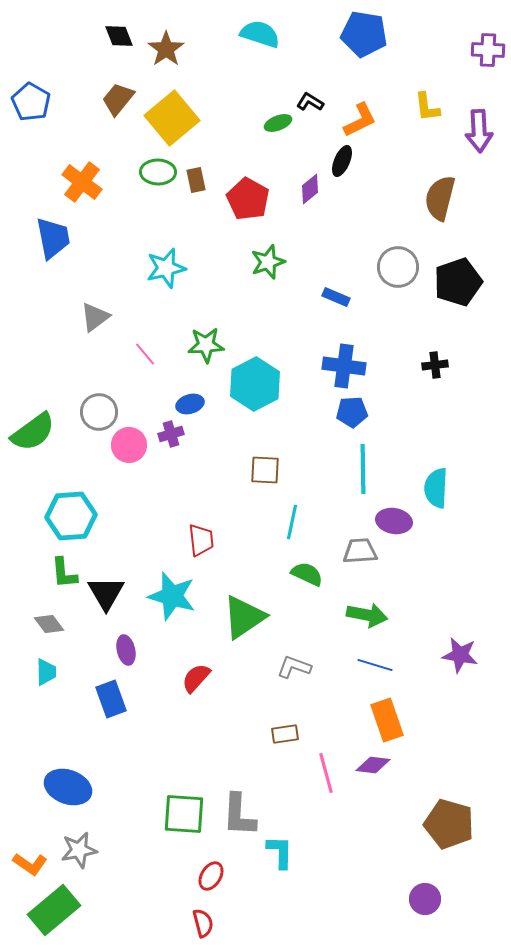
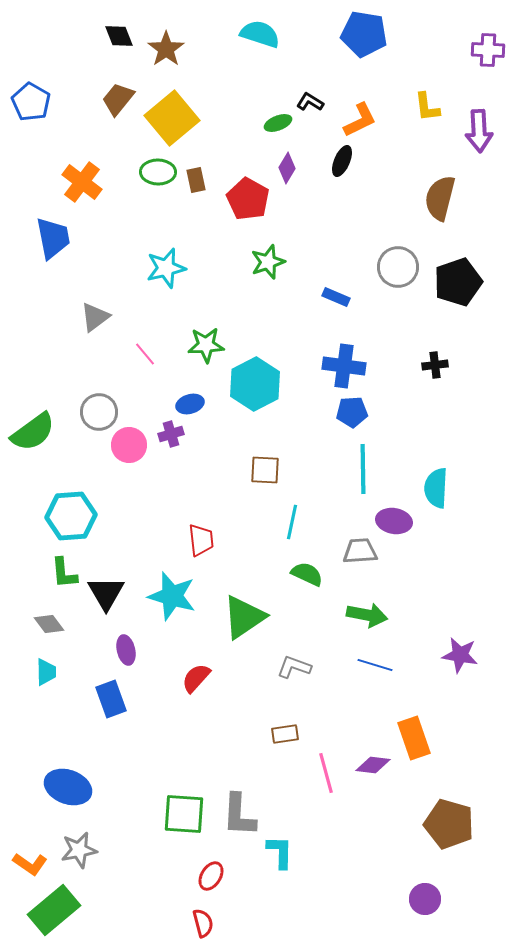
purple diamond at (310, 189): moved 23 px left, 21 px up; rotated 20 degrees counterclockwise
orange rectangle at (387, 720): moved 27 px right, 18 px down
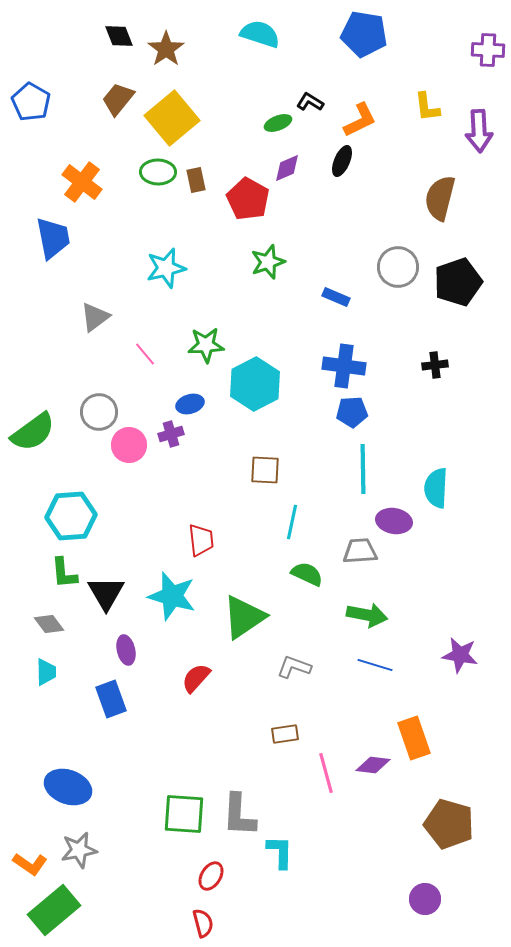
purple diamond at (287, 168): rotated 36 degrees clockwise
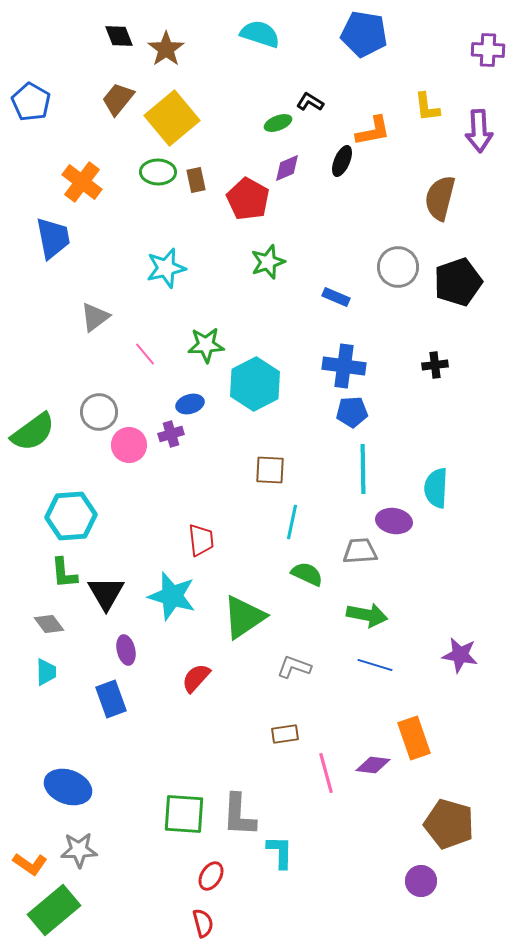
orange L-shape at (360, 120): moved 13 px right, 11 px down; rotated 15 degrees clockwise
brown square at (265, 470): moved 5 px right
gray star at (79, 850): rotated 9 degrees clockwise
purple circle at (425, 899): moved 4 px left, 18 px up
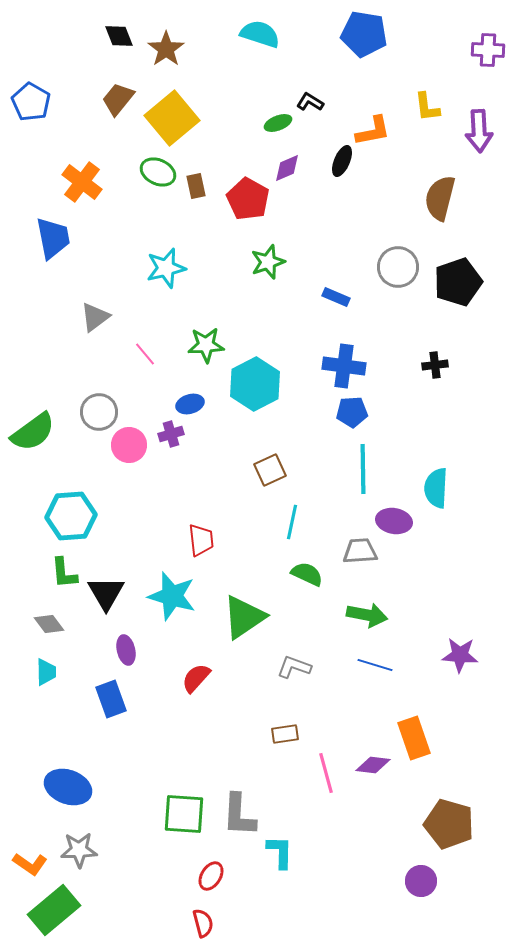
green ellipse at (158, 172): rotated 24 degrees clockwise
brown rectangle at (196, 180): moved 6 px down
brown square at (270, 470): rotated 28 degrees counterclockwise
purple star at (460, 655): rotated 6 degrees counterclockwise
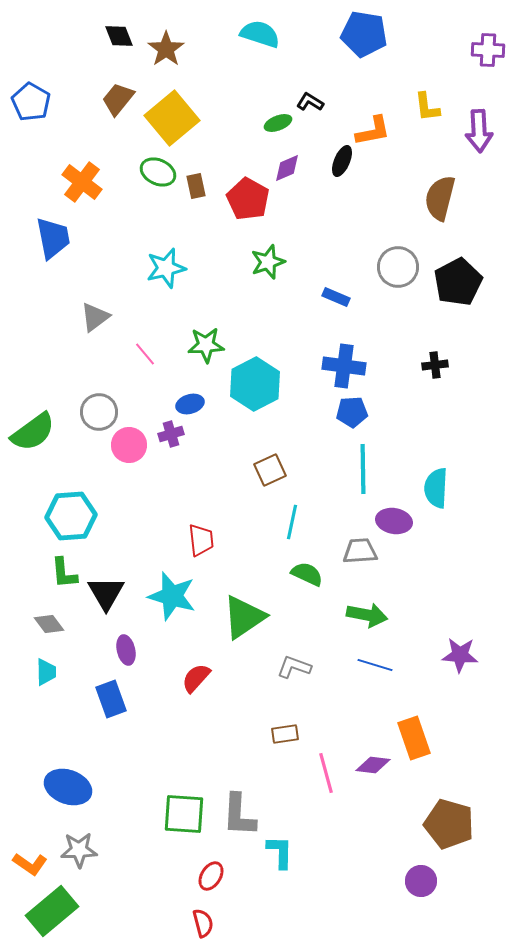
black pentagon at (458, 282): rotated 9 degrees counterclockwise
green rectangle at (54, 910): moved 2 px left, 1 px down
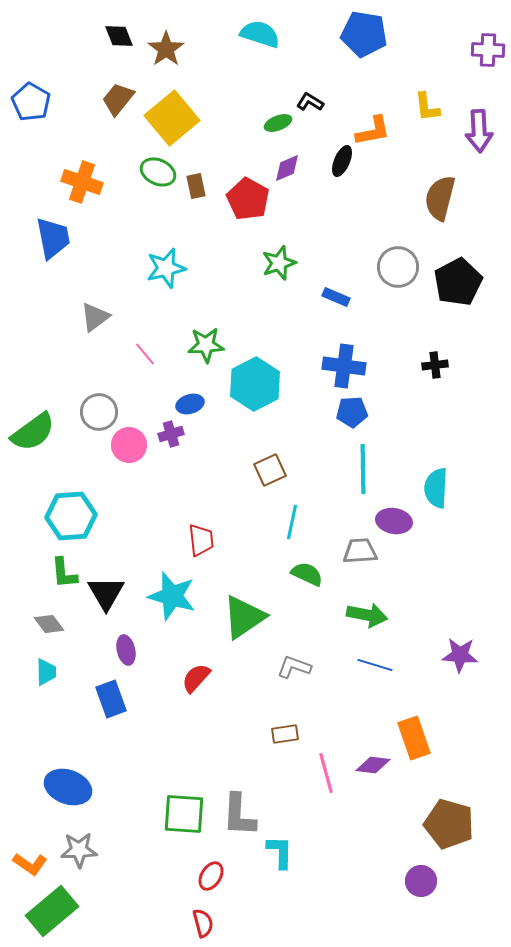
orange cross at (82, 182): rotated 18 degrees counterclockwise
green star at (268, 262): moved 11 px right, 1 px down
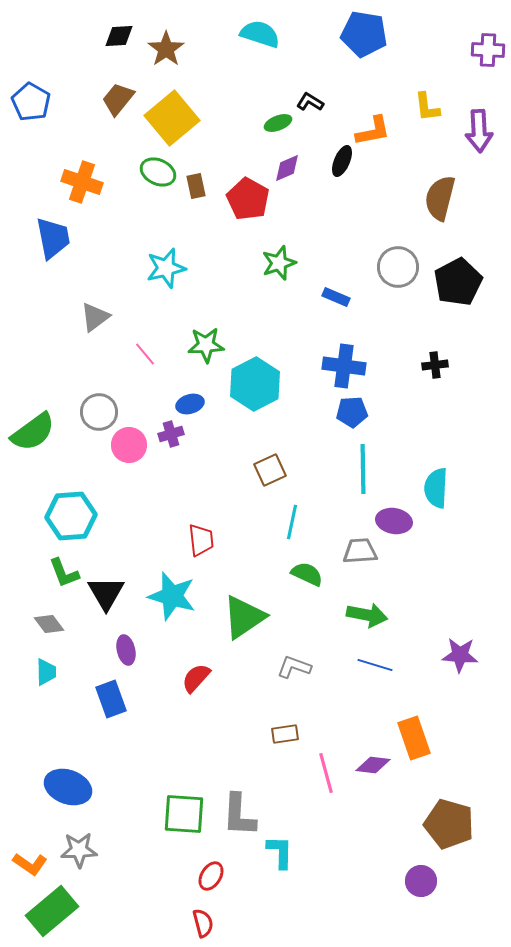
black diamond at (119, 36): rotated 72 degrees counterclockwise
green L-shape at (64, 573): rotated 16 degrees counterclockwise
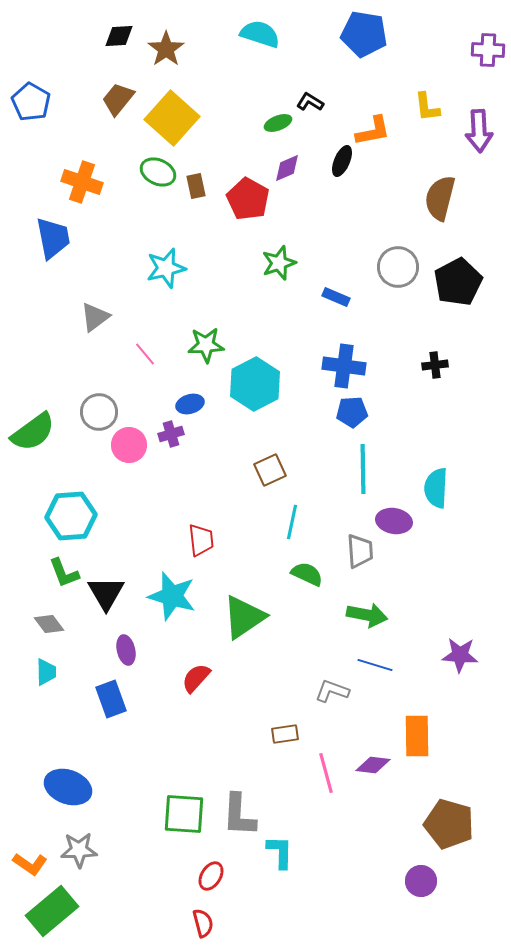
yellow square at (172, 118): rotated 8 degrees counterclockwise
gray trapezoid at (360, 551): rotated 90 degrees clockwise
gray L-shape at (294, 667): moved 38 px right, 24 px down
orange rectangle at (414, 738): moved 3 px right, 2 px up; rotated 18 degrees clockwise
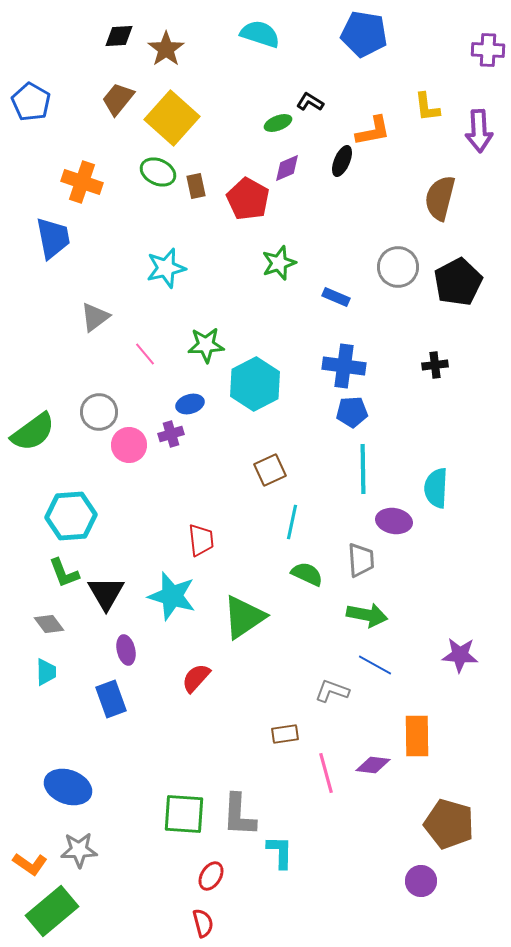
gray trapezoid at (360, 551): moved 1 px right, 9 px down
blue line at (375, 665): rotated 12 degrees clockwise
